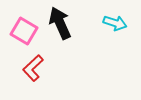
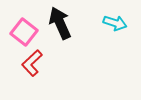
pink square: moved 1 px down; rotated 8 degrees clockwise
red L-shape: moved 1 px left, 5 px up
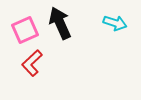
pink square: moved 1 px right, 2 px up; rotated 28 degrees clockwise
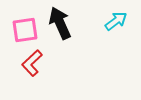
cyan arrow: moved 1 px right, 2 px up; rotated 55 degrees counterclockwise
pink square: rotated 16 degrees clockwise
